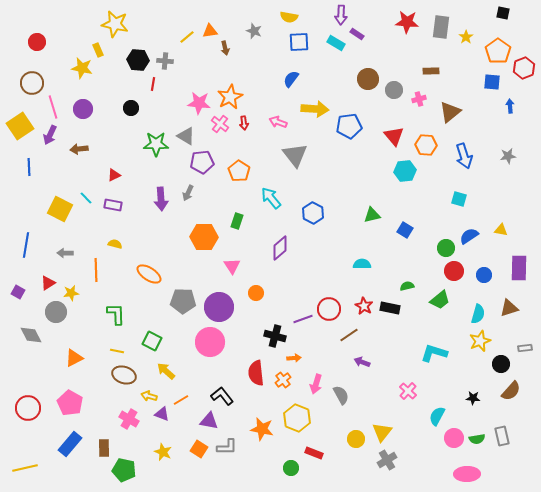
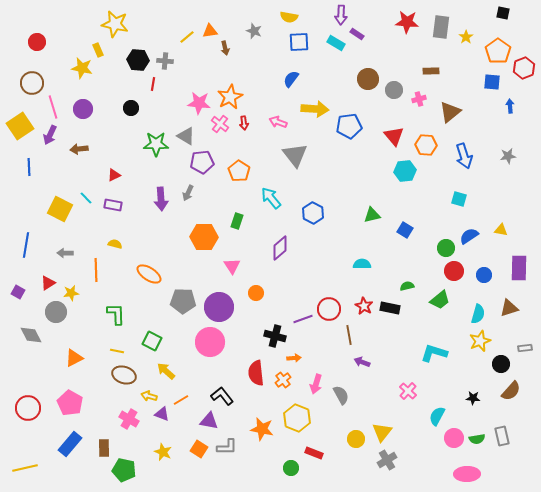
brown line at (349, 335): rotated 66 degrees counterclockwise
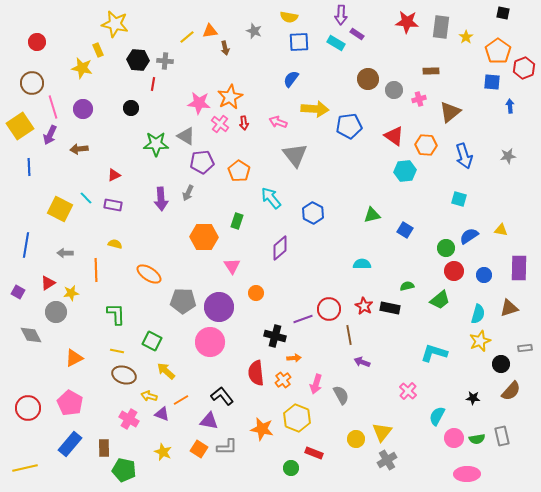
red triangle at (394, 136): rotated 15 degrees counterclockwise
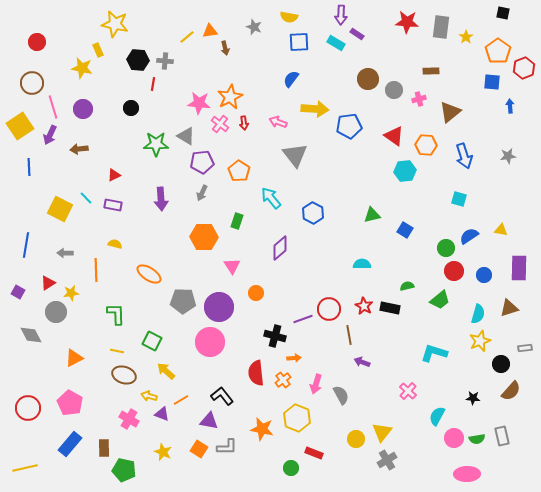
gray star at (254, 31): moved 4 px up
gray arrow at (188, 193): moved 14 px right
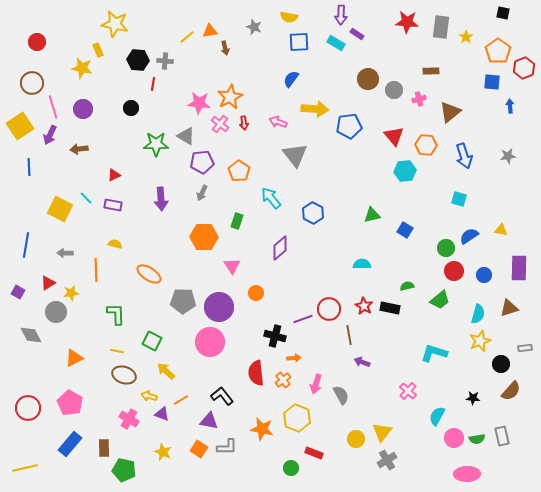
red triangle at (394, 136): rotated 15 degrees clockwise
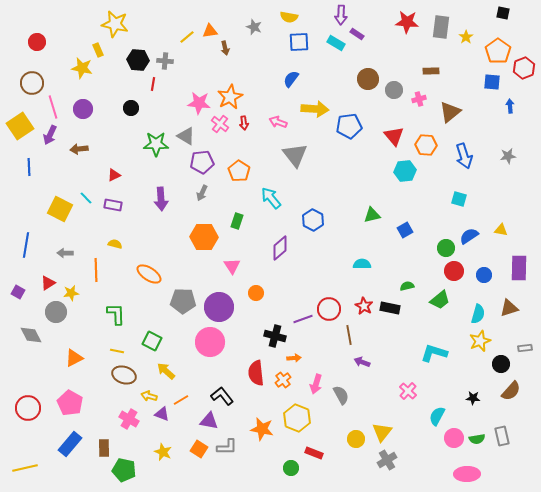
blue hexagon at (313, 213): moved 7 px down
blue square at (405, 230): rotated 28 degrees clockwise
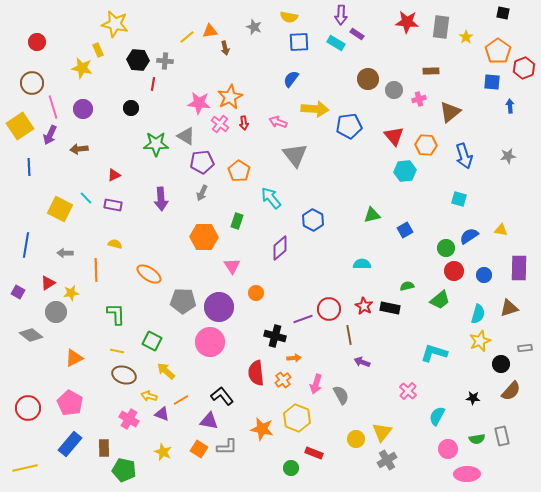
gray diamond at (31, 335): rotated 25 degrees counterclockwise
pink circle at (454, 438): moved 6 px left, 11 px down
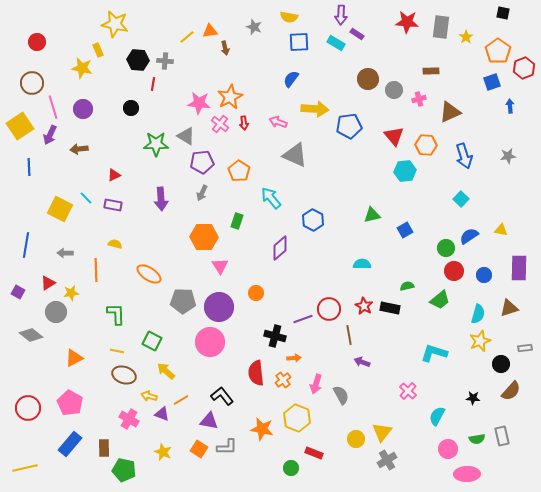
blue square at (492, 82): rotated 24 degrees counterclockwise
brown triangle at (450, 112): rotated 15 degrees clockwise
gray triangle at (295, 155): rotated 28 degrees counterclockwise
cyan square at (459, 199): moved 2 px right; rotated 28 degrees clockwise
pink triangle at (232, 266): moved 12 px left
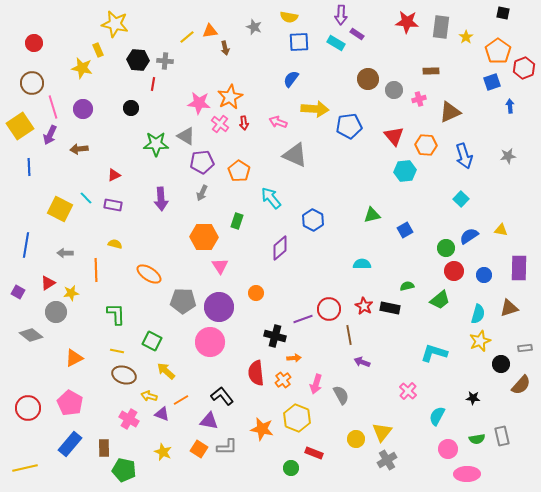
red circle at (37, 42): moved 3 px left, 1 px down
brown semicircle at (511, 391): moved 10 px right, 6 px up
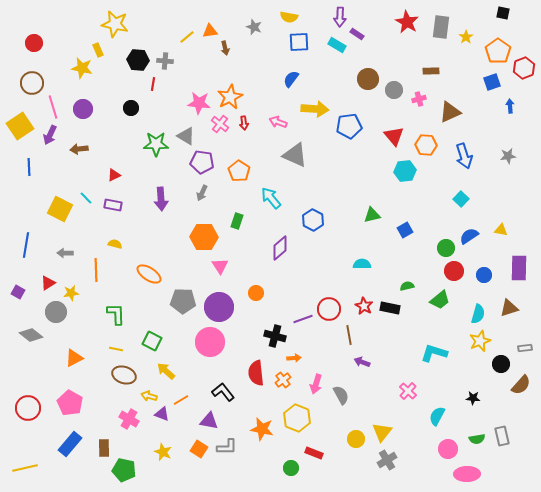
purple arrow at (341, 15): moved 1 px left, 2 px down
red star at (407, 22): rotated 25 degrees clockwise
cyan rectangle at (336, 43): moved 1 px right, 2 px down
purple pentagon at (202, 162): rotated 15 degrees clockwise
yellow line at (117, 351): moved 1 px left, 2 px up
black L-shape at (222, 396): moved 1 px right, 4 px up
